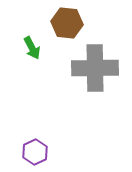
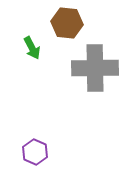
purple hexagon: rotated 10 degrees counterclockwise
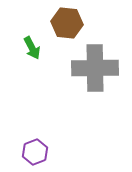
purple hexagon: rotated 15 degrees clockwise
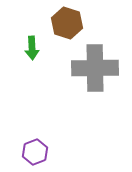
brown hexagon: rotated 12 degrees clockwise
green arrow: rotated 25 degrees clockwise
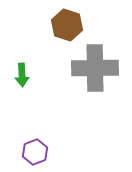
brown hexagon: moved 2 px down
green arrow: moved 10 px left, 27 px down
